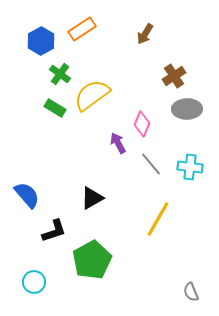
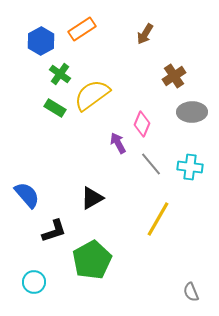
gray ellipse: moved 5 px right, 3 px down
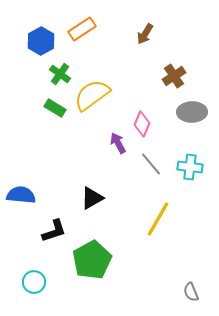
blue semicircle: moved 6 px left; rotated 44 degrees counterclockwise
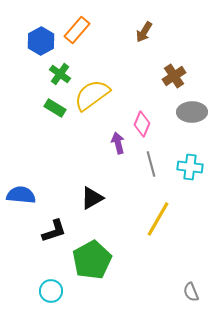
orange rectangle: moved 5 px left, 1 px down; rotated 16 degrees counterclockwise
brown arrow: moved 1 px left, 2 px up
purple arrow: rotated 15 degrees clockwise
gray line: rotated 25 degrees clockwise
cyan circle: moved 17 px right, 9 px down
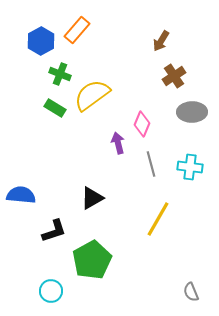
brown arrow: moved 17 px right, 9 px down
green cross: rotated 15 degrees counterclockwise
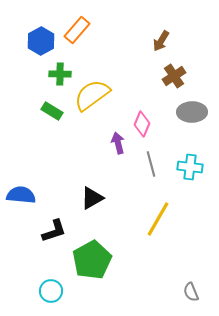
green cross: rotated 20 degrees counterclockwise
green rectangle: moved 3 px left, 3 px down
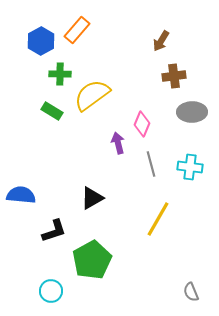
brown cross: rotated 25 degrees clockwise
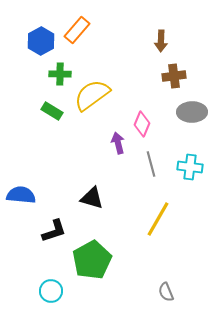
brown arrow: rotated 30 degrees counterclockwise
black triangle: rotated 45 degrees clockwise
gray semicircle: moved 25 px left
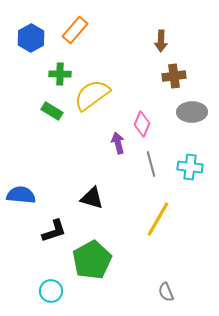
orange rectangle: moved 2 px left
blue hexagon: moved 10 px left, 3 px up
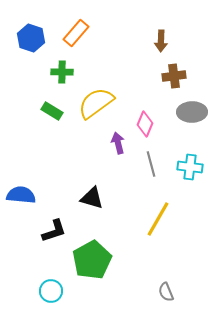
orange rectangle: moved 1 px right, 3 px down
blue hexagon: rotated 12 degrees counterclockwise
green cross: moved 2 px right, 2 px up
yellow semicircle: moved 4 px right, 8 px down
pink diamond: moved 3 px right
